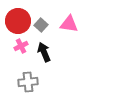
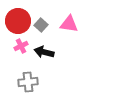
black arrow: rotated 54 degrees counterclockwise
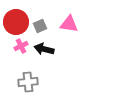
red circle: moved 2 px left, 1 px down
gray square: moved 1 px left, 1 px down; rotated 24 degrees clockwise
black arrow: moved 3 px up
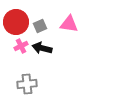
black arrow: moved 2 px left, 1 px up
gray cross: moved 1 px left, 2 px down
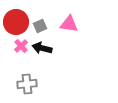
pink cross: rotated 16 degrees counterclockwise
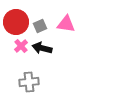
pink triangle: moved 3 px left
gray cross: moved 2 px right, 2 px up
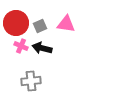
red circle: moved 1 px down
pink cross: rotated 24 degrees counterclockwise
gray cross: moved 2 px right, 1 px up
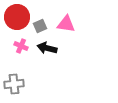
red circle: moved 1 px right, 6 px up
black arrow: moved 5 px right
gray cross: moved 17 px left, 3 px down
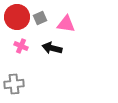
gray square: moved 8 px up
black arrow: moved 5 px right
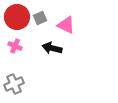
pink triangle: moved 1 px down; rotated 18 degrees clockwise
pink cross: moved 6 px left
gray cross: rotated 18 degrees counterclockwise
